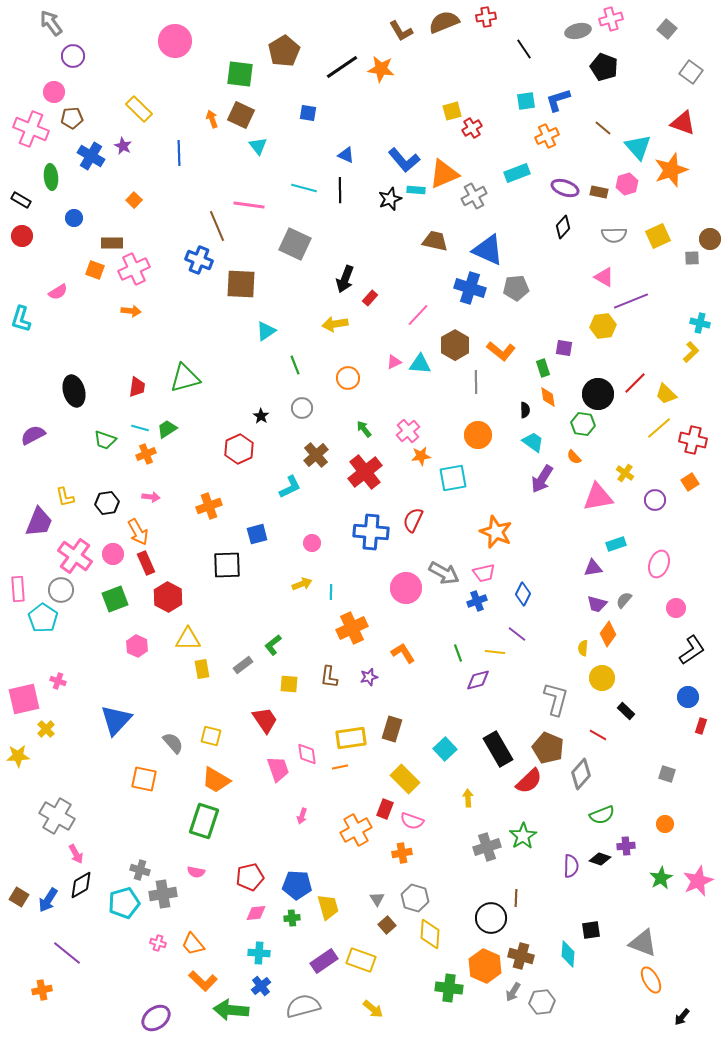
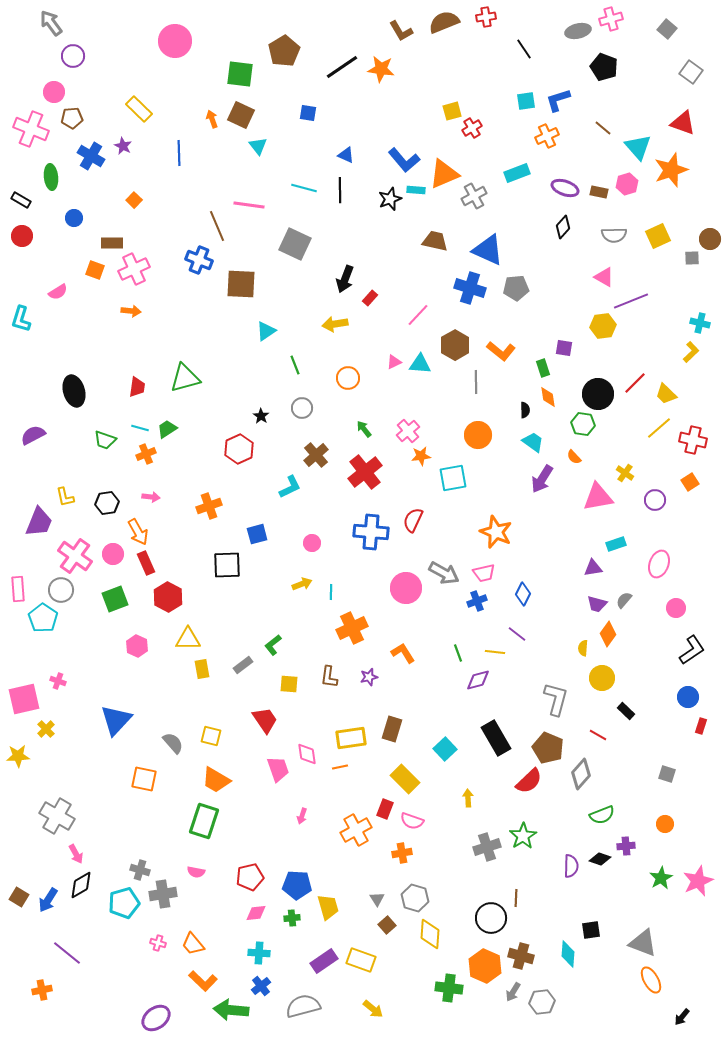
black rectangle at (498, 749): moved 2 px left, 11 px up
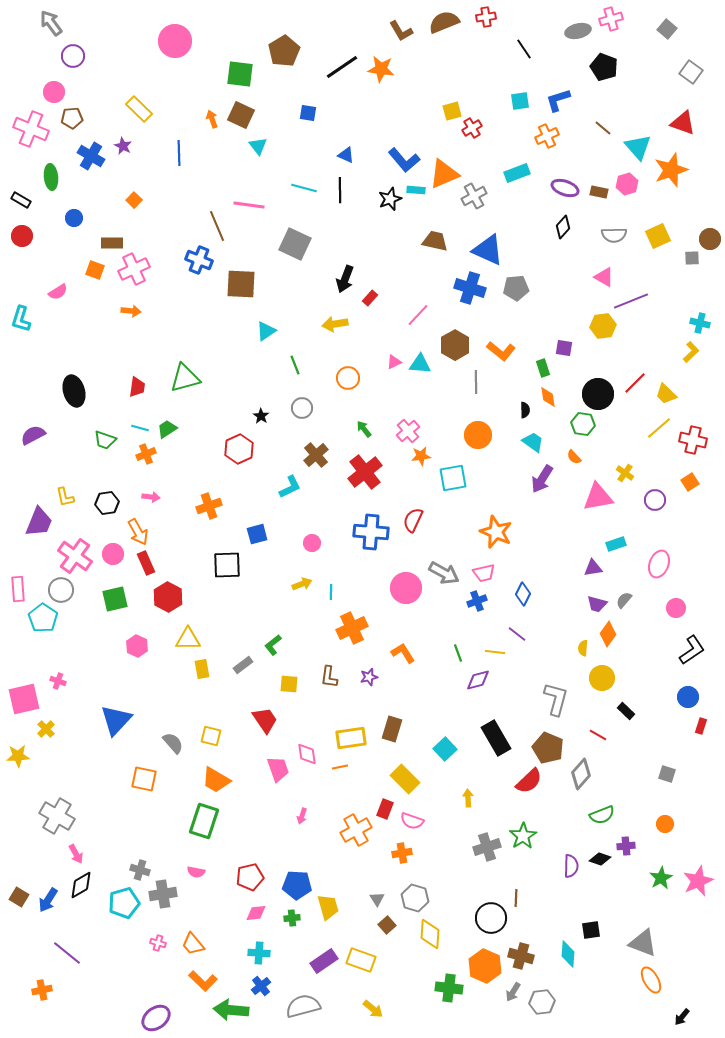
cyan square at (526, 101): moved 6 px left
green square at (115, 599): rotated 8 degrees clockwise
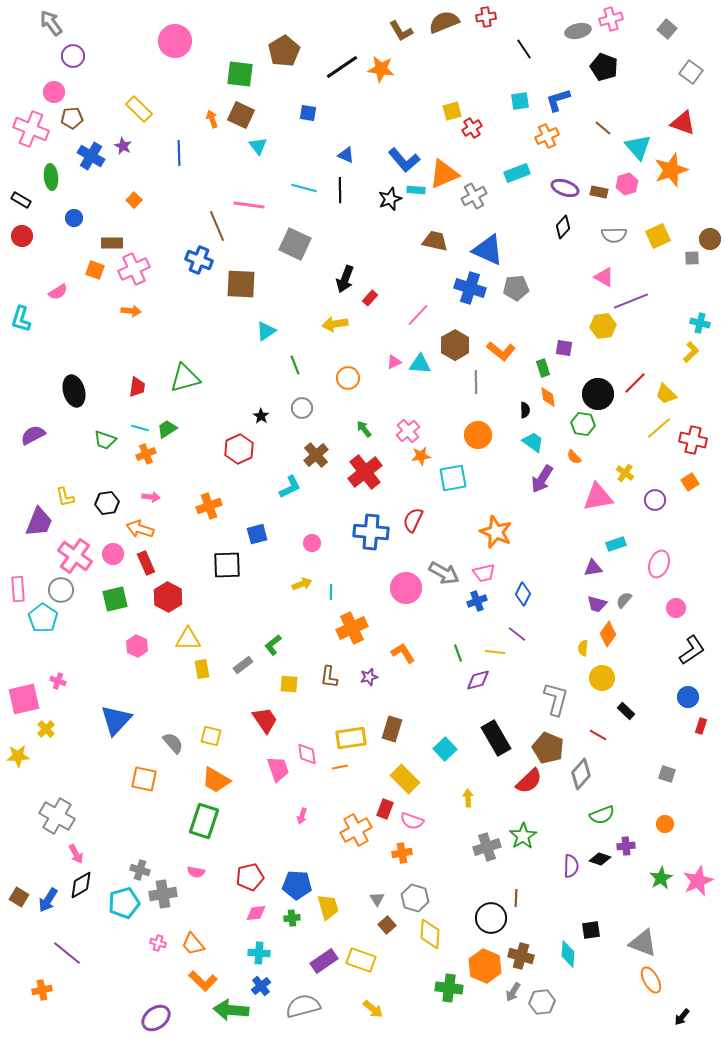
orange arrow at (138, 532): moved 2 px right, 3 px up; rotated 136 degrees clockwise
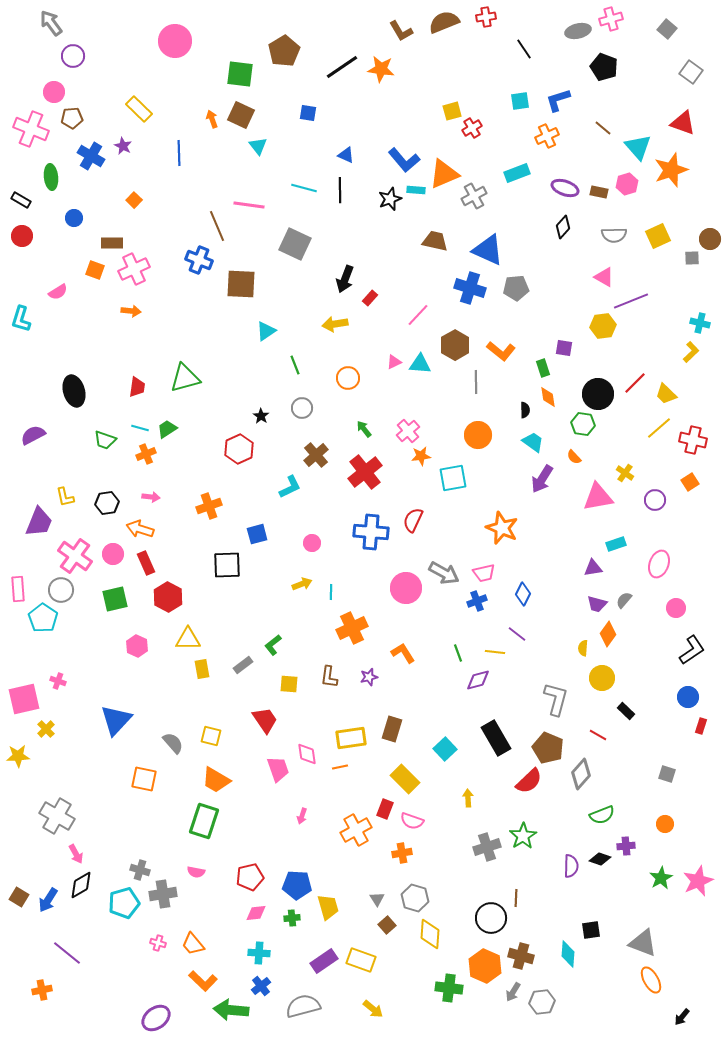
orange star at (496, 532): moved 6 px right, 4 px up
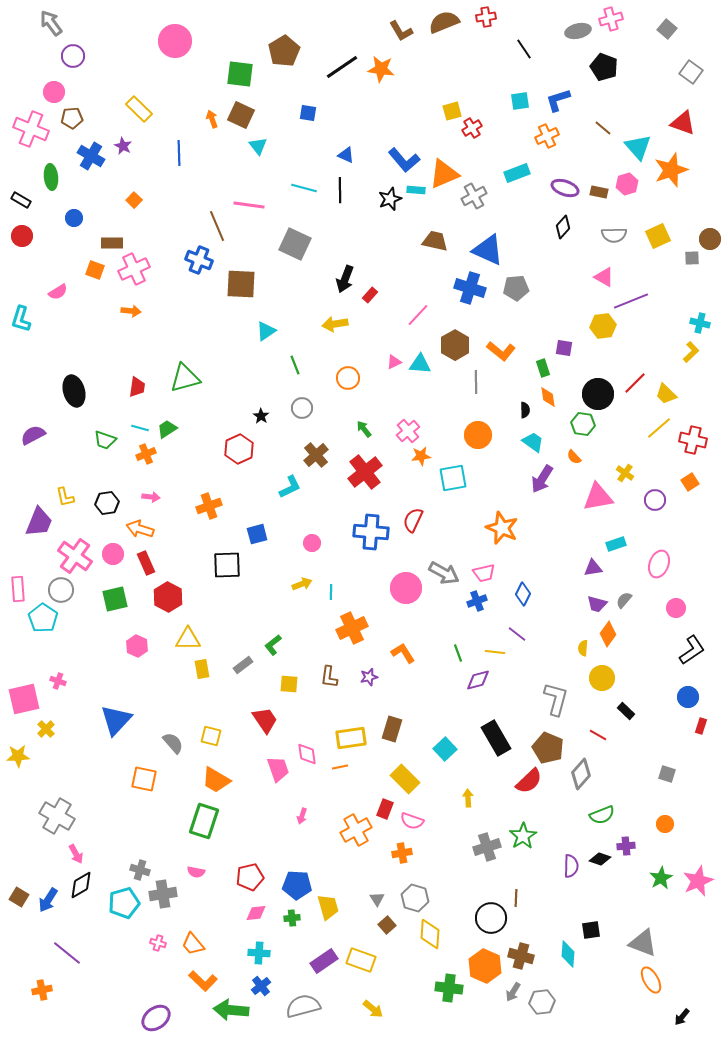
red rectangle at (370, 298): moved 3 px up
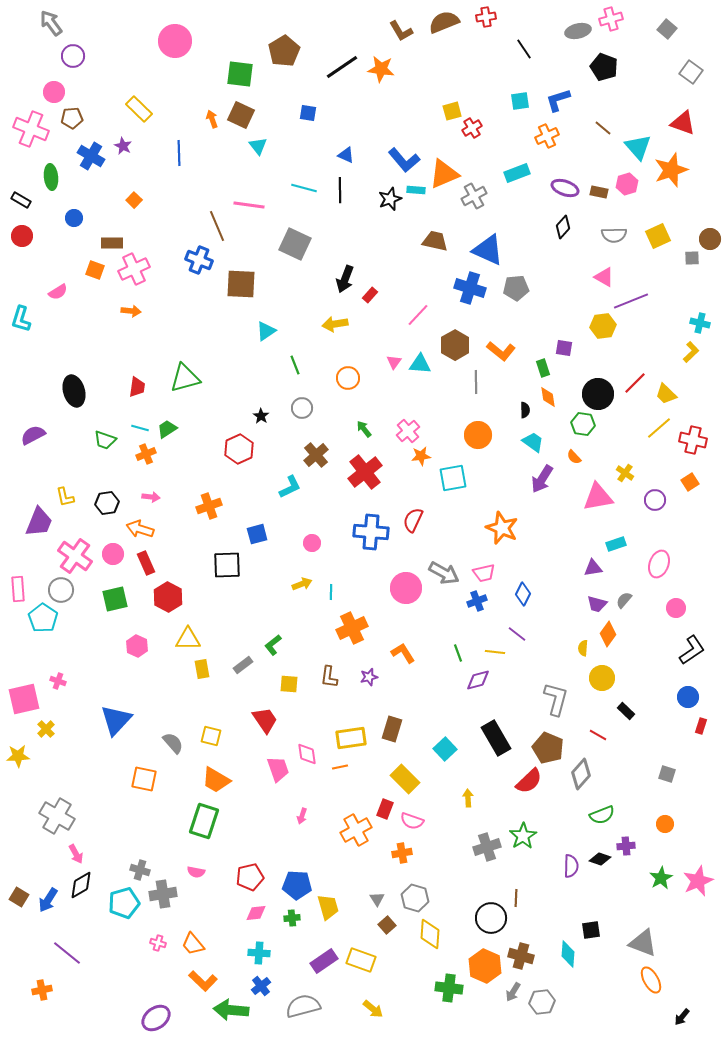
pink triangle at (394, 362): rotated 28 degrees counterclockwise
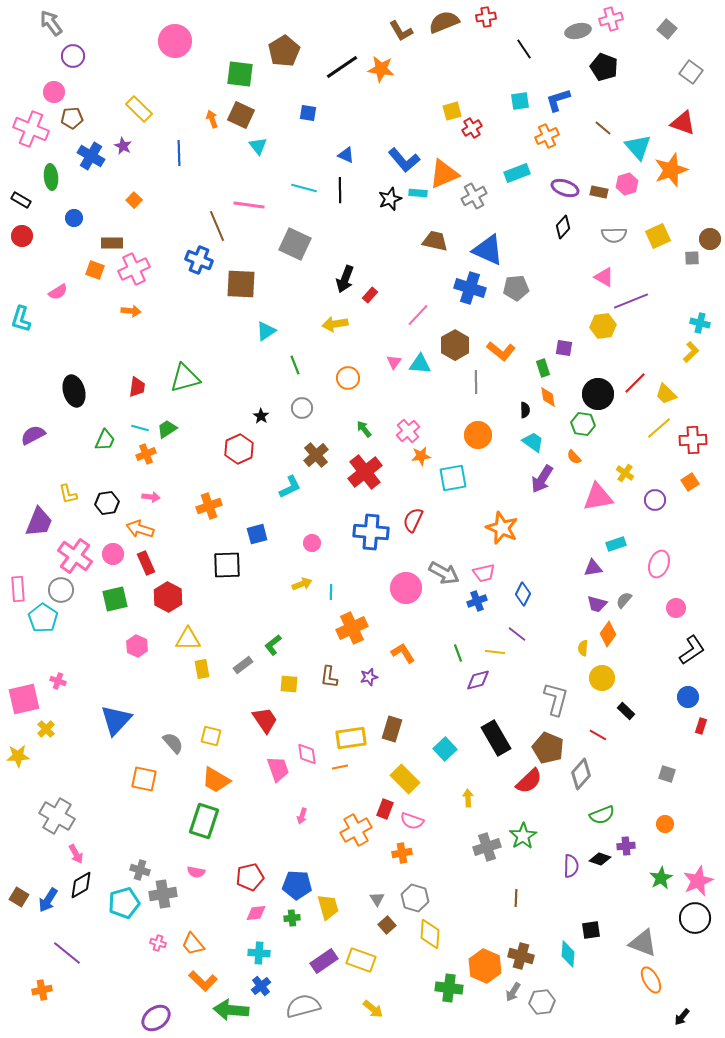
cyan rectangle at (416, 190): moved 2 px right, 3 px down
green trapezoid at (105, 440): rotated 85 degrees counterclockwise
red cross at (693, 440): rotated 16 degrees counterclockwise
yellow L-shape at (65, 497): moved 3 px right, 3 px up
black circle at (491, 918): moved 204 px right
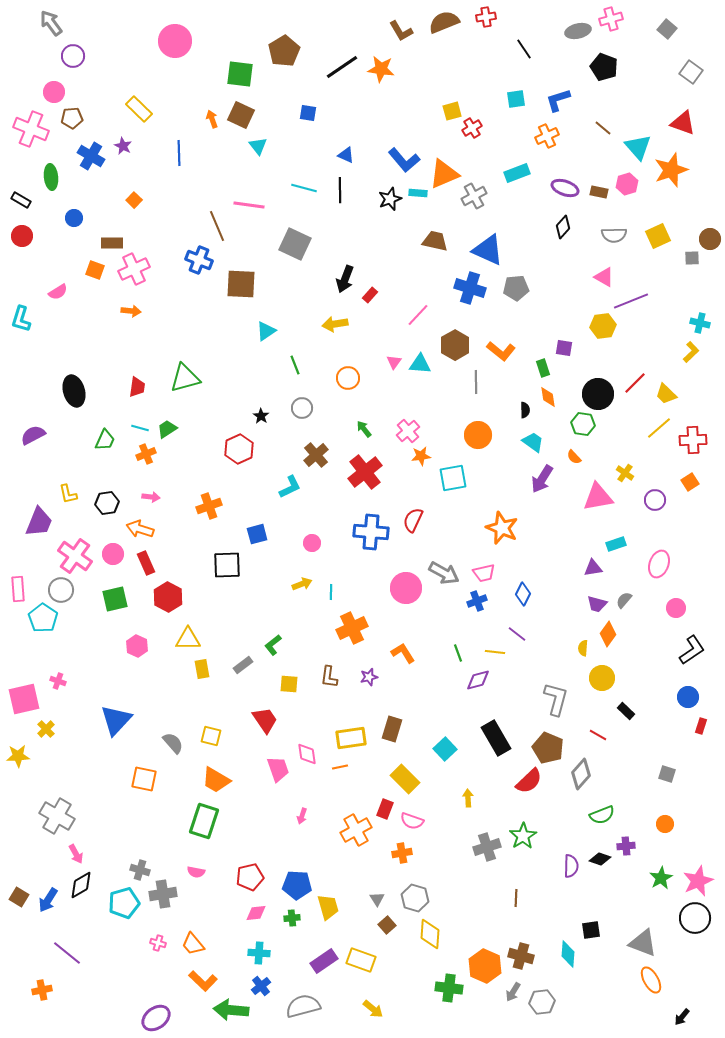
cyan square at (520, 101): moved 4 px left, 2 px up
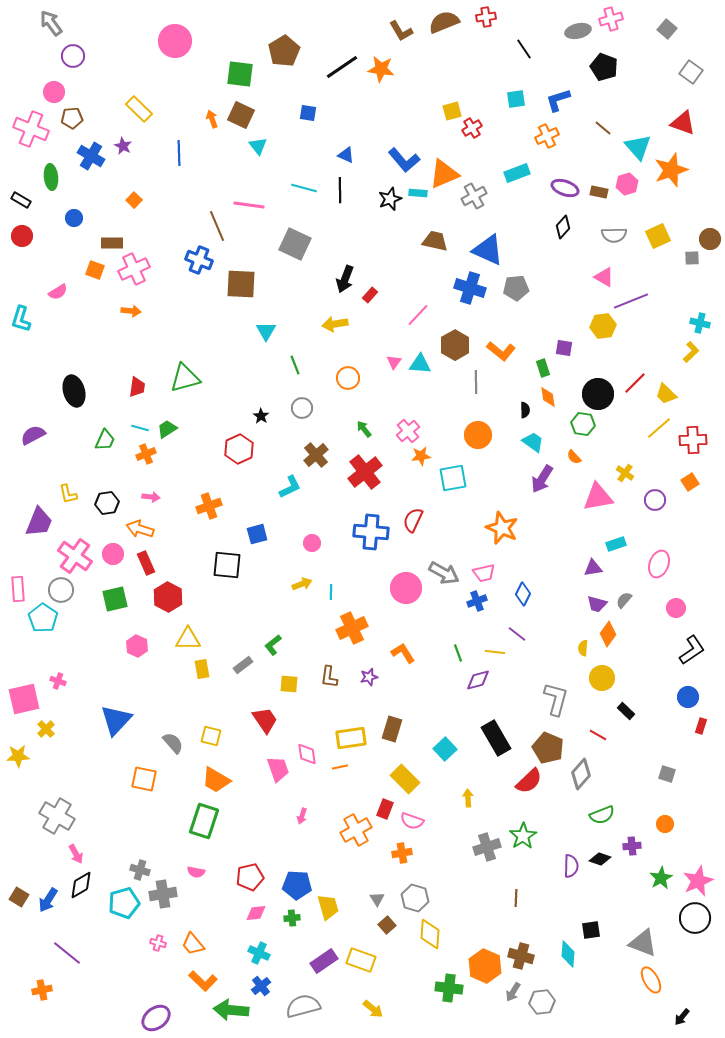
cyan triangle at (266, 331): rotated 25 degrees counterclockwise
black square at (227, 565): rotated 8 degrees clockwise
purple cross at (626, 846): moved 6 px right
cyan cross at (259, 953): rotated 20 degrees clockwise
